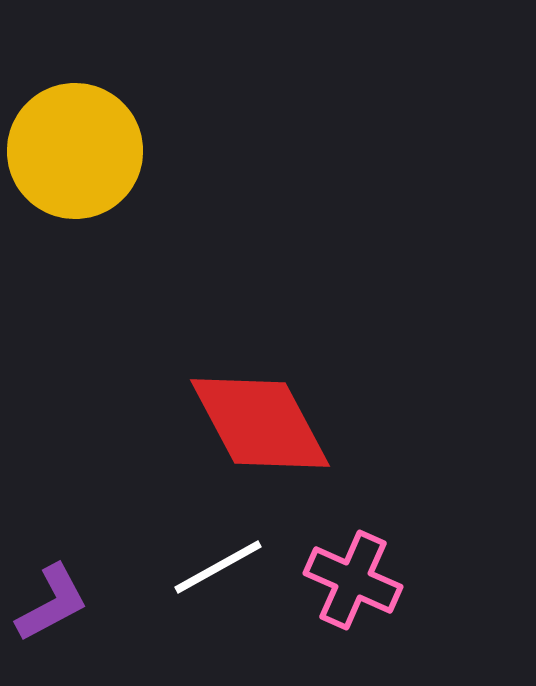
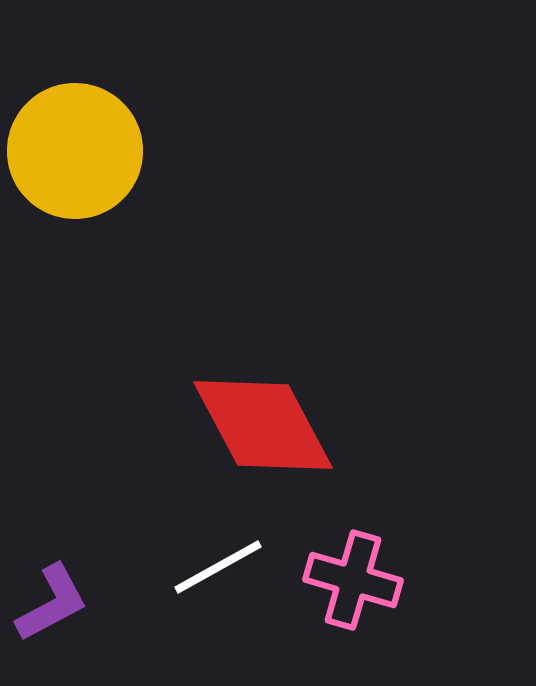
red diamond: moved 3 px right, 2 px down
pink cross: rotated 8 degrees counterclockwise
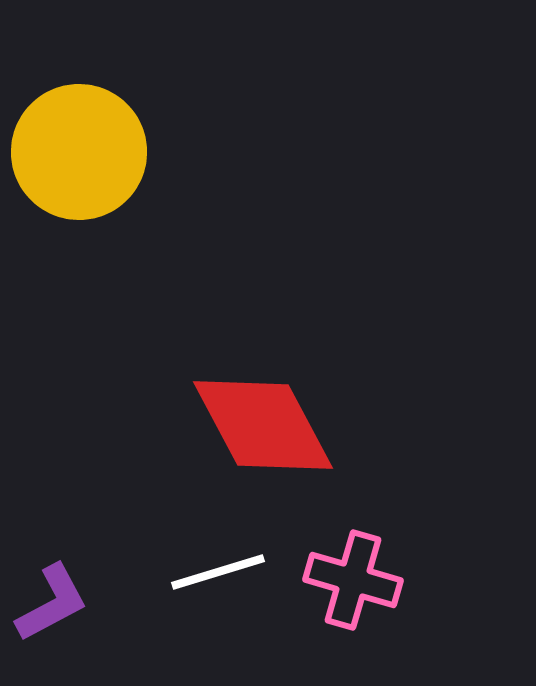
yellow circle: moved 4 px right, 1 px down
white line: moved 5 px down; rotated 12 degrees clockwise
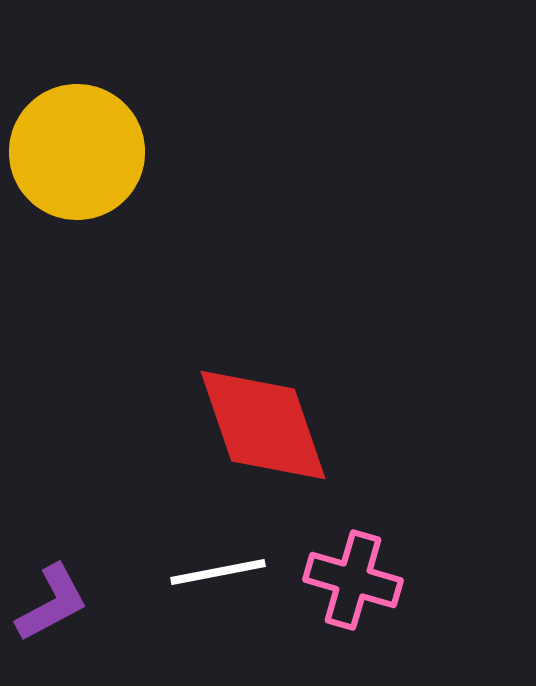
yellow circle: moved 2 px left
red diamond: rotated 9 degrees clockwise
white line: rotated 6 degrees clockwise
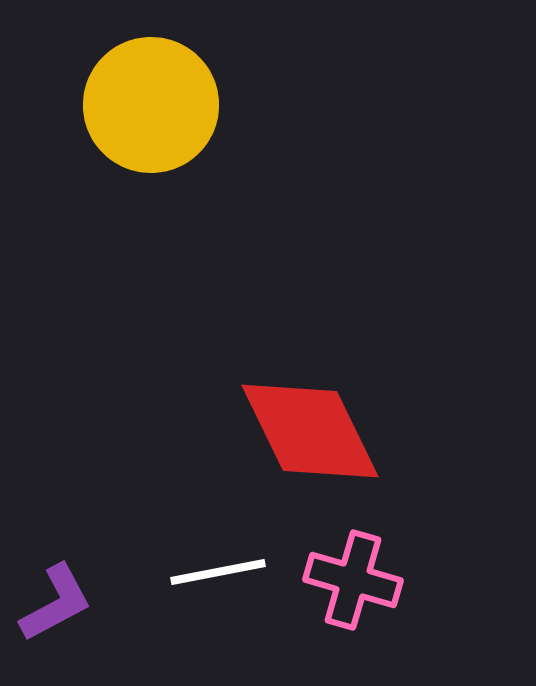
yellow circle: moved 74 px right, 47 px up
red diamond: moved 47 px right, 6 px down; rotated 7 degrees counterclockwise
purple L-shape: moved 4 px right
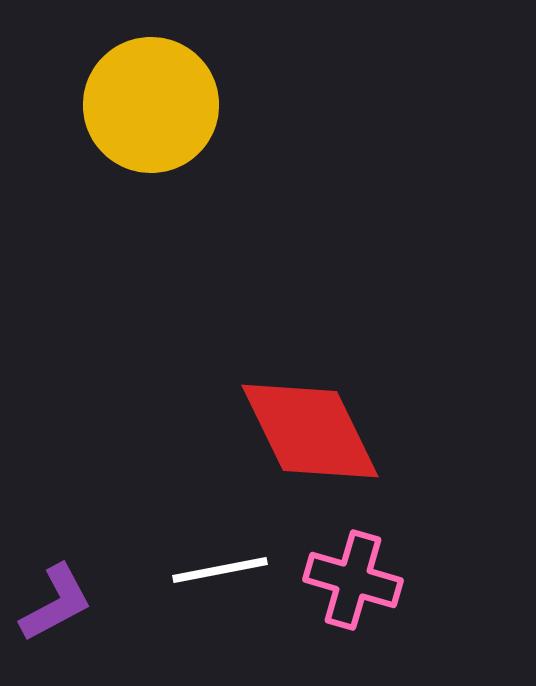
white line: moved 2 px right, 2 px up
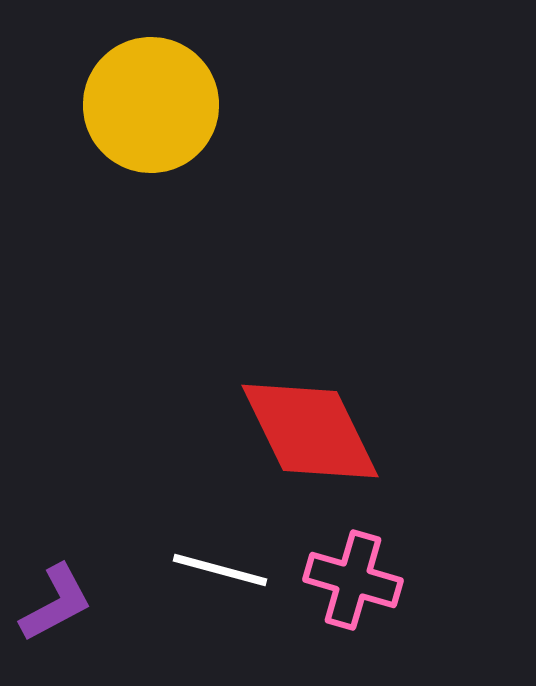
white line: rotated 26 degrees clockwise
